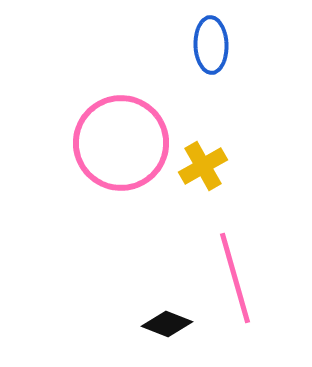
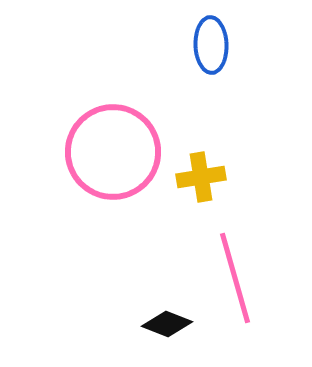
pink circle: moved 8 px left, 9 px down
yellow cross: moved 2 px left, 11 px down; rotated 21 degrees clockwise
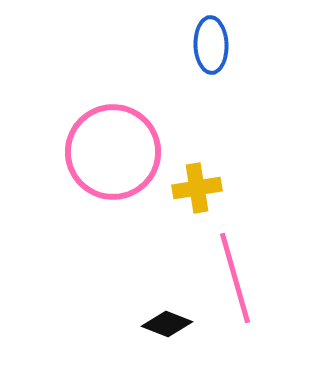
yellow cross: moved 4 px left, 11 px down
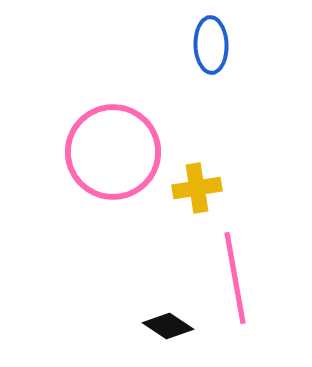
pink line: rotated 6 degrees clockwise
black diamond: moved 1 px right, 2 px down; rotated 12 degrees clockwise
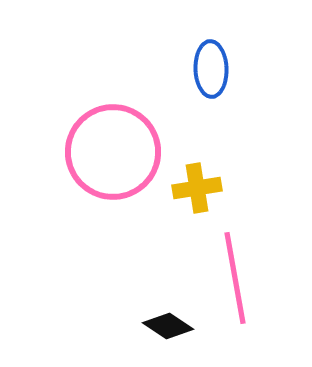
blue ellipse: moved 24 px down
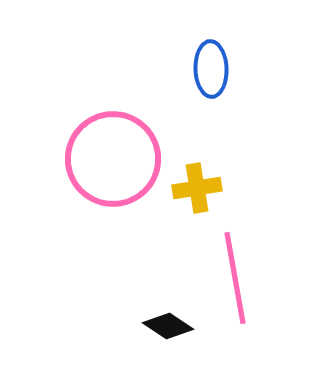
pink circle: moved 7 px down
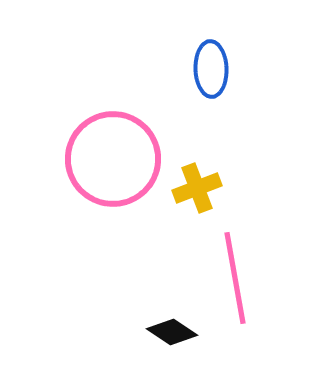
yellow cross: rotated 12 degrees counterclockwise
black diamond: moved 4 px right, 6 px down
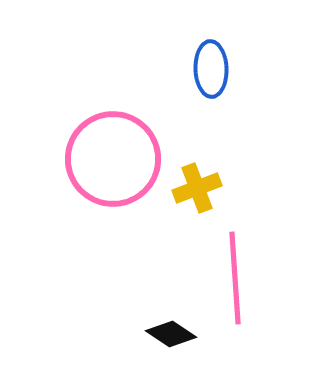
pink line: rotated 6 degrees clockwise
black diamond: moved 1 px left, 2 px down
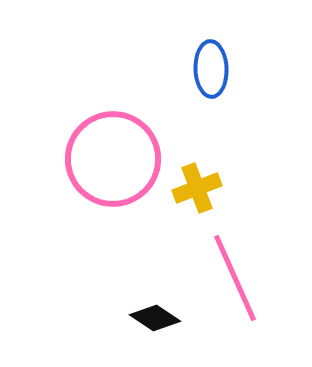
pink line: rotated 20 degrees counterclockwise
black diamond: moved 16 px left, 16 px up
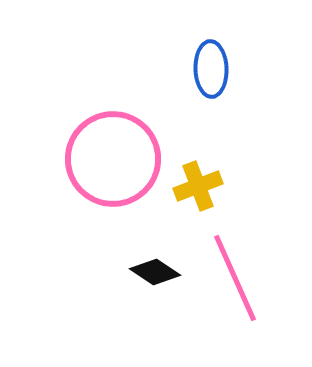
yellow cross: moved 1 px right, 2 px up
black diamond: moved 46 px up
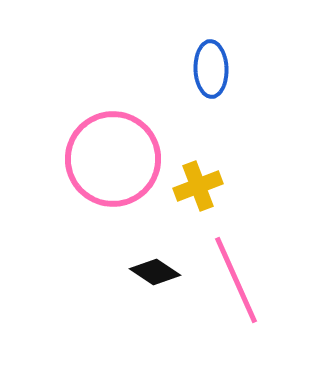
pink line: moved 1 px right, 2 px down
